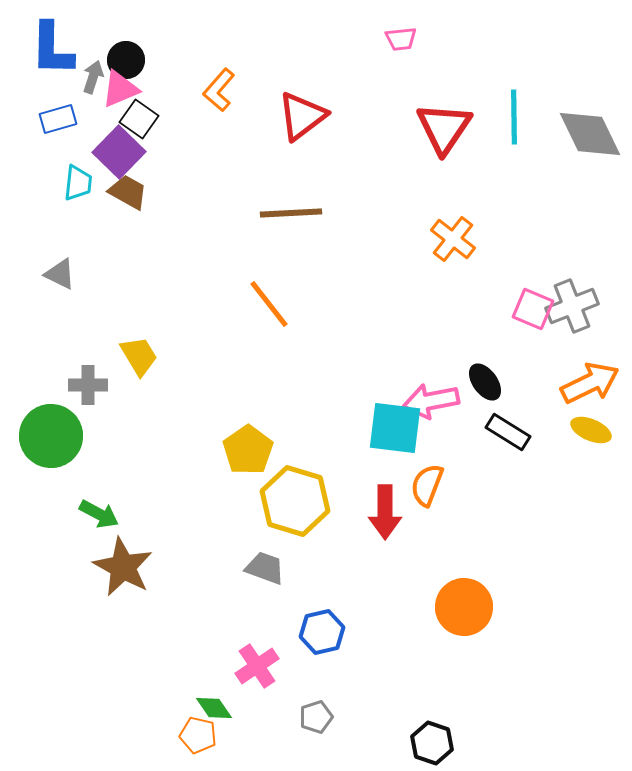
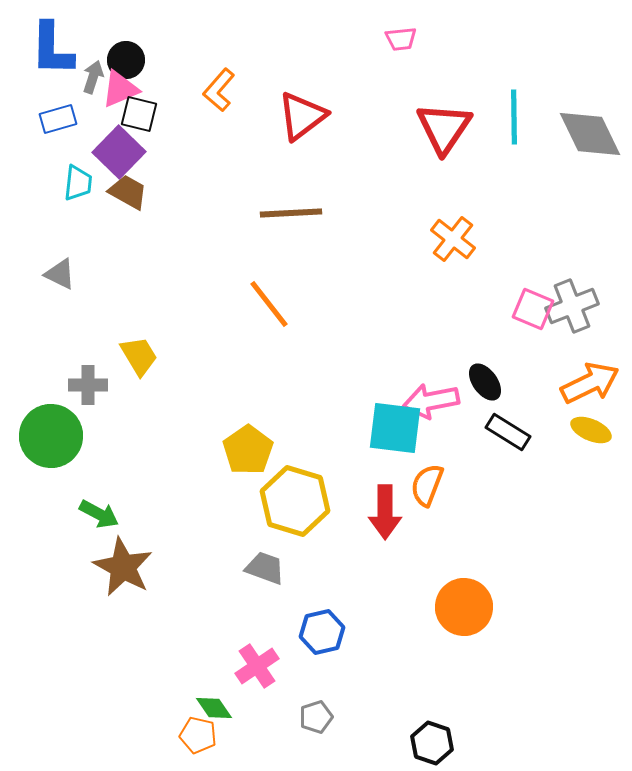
black square at (139, 119): moved 5 px up; rotated 21 degrees counterclockwise
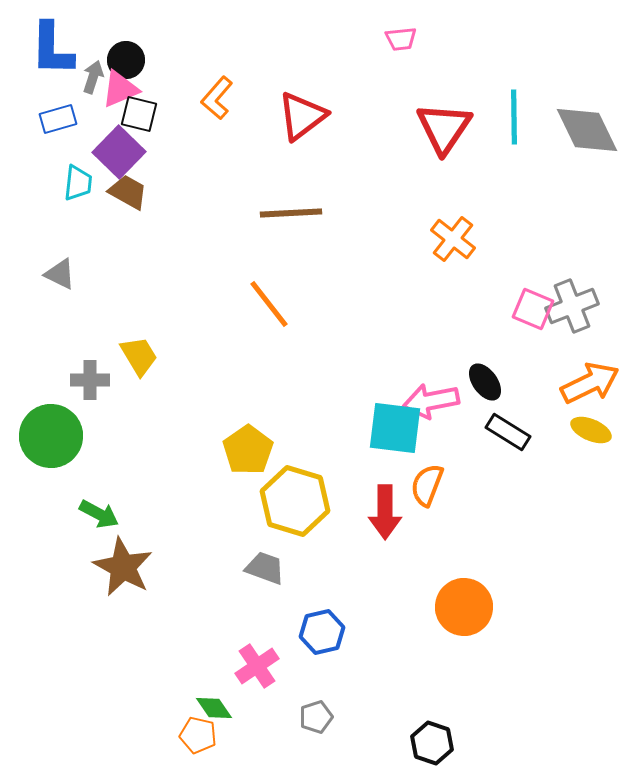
orange L-shape at (219, 90): moved 2 px left, 8 px down
gray diamond at (590, 134): moved 3 px left, 4 px up
gray cross at (88, 385): moved 2 px right, 5 px up
